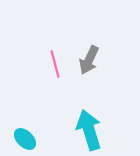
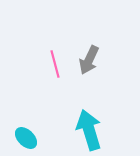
cyan ellipse: moved 1 px right, 1 px up
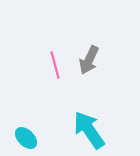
pink line: moved 1 px down
cyan arrow: rotated 18 degrees counterclockwise
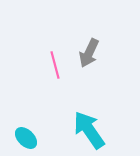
gray arrow: moved 7 px up
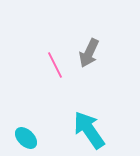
pink line: rotated 12 degrees counterclockwise
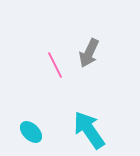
cyan ellipse: moved 5 px right, 6 px up
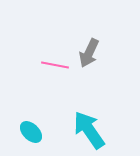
pink line: rotated 52 degrees counterclockwise
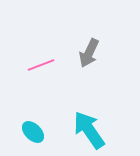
pink line: moved 14 px left; rotated 32 degrees counterclockwise
cyan ellipse: moved 2 px right
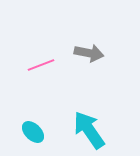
gray arrow: rotated 104 degrees counterclockwise
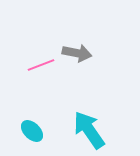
gray arrow: moved 12 px left
cyan ellipse: moved 1 px left, 1 px up
